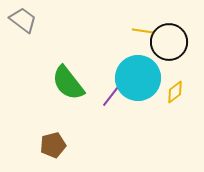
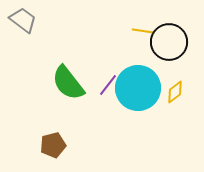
cyan circle: moved 10 px down
purple line: moved 3 px left, 11 px up
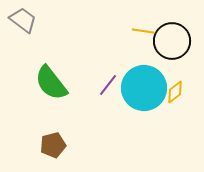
black circle: moved 3 px right, 1 px up
green semicircle: moved 17 px left
cyan circle: moved 6 px right
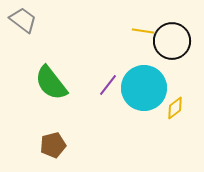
yellow diamond: moved 16 px down
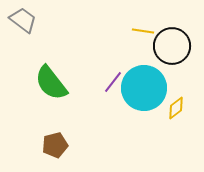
black circle: moved 5 px down
purple line: moved 5 px right, 3 px up
yellow diamond: moved 1 px right
brown pentagon: moved 2 px right
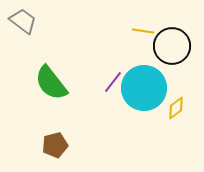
gray trapezoid: moved 1 px down
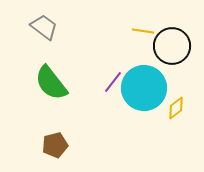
gray trapezoid: moved 21 px right, 6 px down
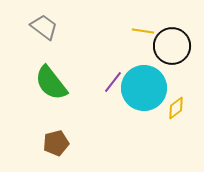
brown pentagon: moved 1 px right, 2 px up
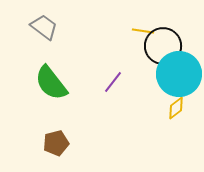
black circle: moved 9 px left
cyan circle: moved 35 px right, 14 px up
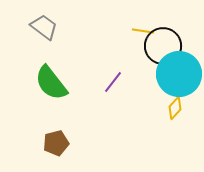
yellow diamond: moved 1 px left; rotated 10 degrees counterclockwise
